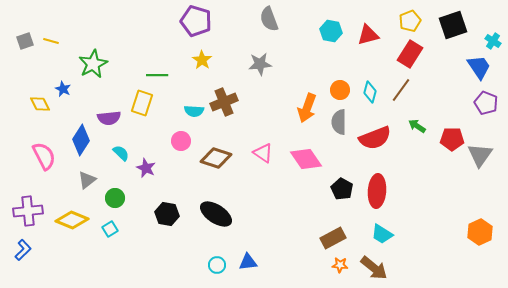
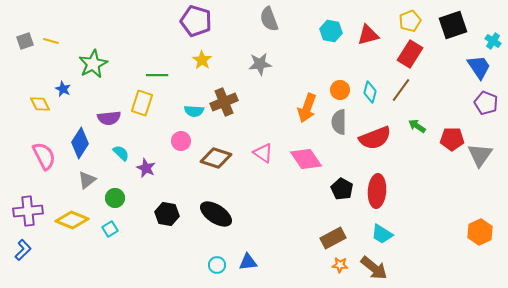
blue diamond at (81, 140): moved 1 px left, 3 px down
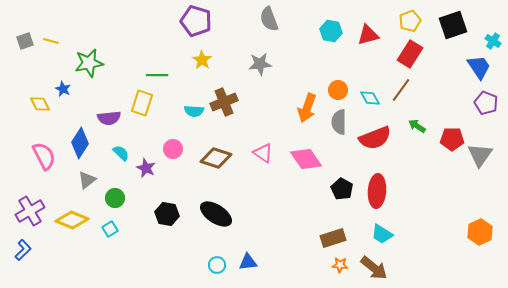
green star at (93, 64): moved 4 px left, 1 px up; rotated 16 degrees clockwise
orange circle at (340, 90): moved 2 px left
cyan diamond at (370, 92): moved 6 px down; rotated 45 degrees counterclockwise
pink circle at (181, 141): moved 8 px left, 8 px down
purple cross at (28, 211): moved 2 px right; rotated 24 degrees counterclockwise
brown rectangle at (333, 238): rotated 10 degrees clockwise
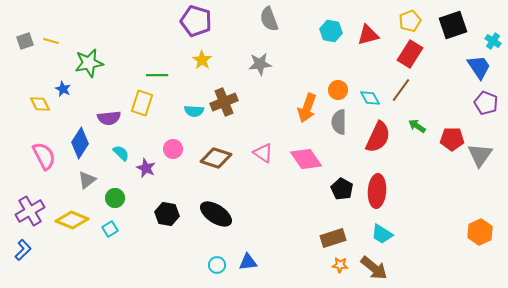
red semicircle at (375, 138): moved 3 px right, 1 px up; rotated 44 degrees counterclockwise
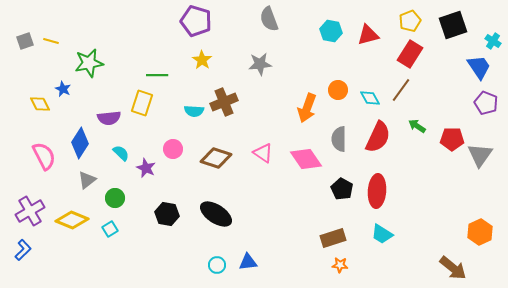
gray semicircle at (339, 122): moved 17 px down
brown arrow at (374, 268): moved 79 px right
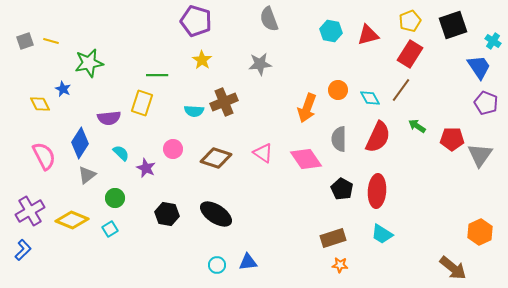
gray triangle at (87, 180): moved 5 px up
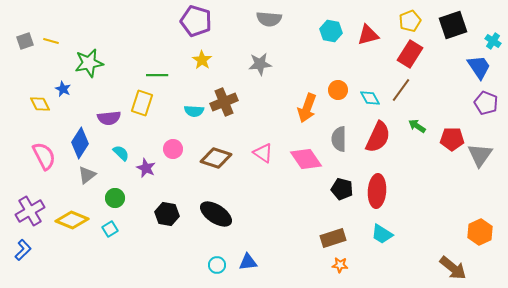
gray semicircle at (269, 19): rotated 65 degrees counterclockwise
black pentagon at (342, 189): rotated 15 degrees counterclockwise
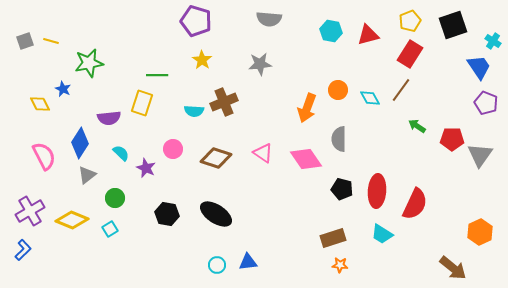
red semicircle at (378, 137): moved 37 px right, 67 px down
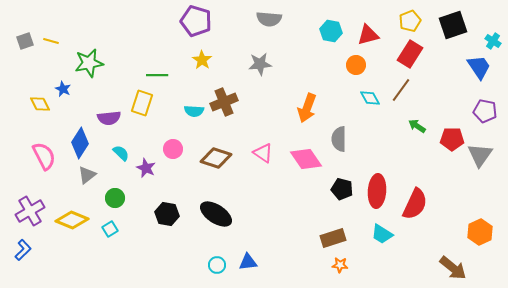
orange circle at (338, 90): moved 18 px right, 25 px up
purple pentagon at (486, 103): moved 1 px left, 8 px down; rotated 10 degrees counterclockwise
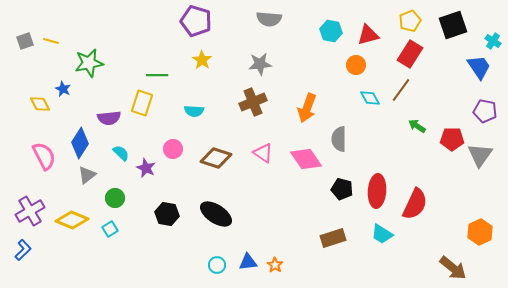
brown cross at (224, 102): moved 29 px right
orange star at (340, 265): moved 65 px left; rotated 28 degrees clockwise
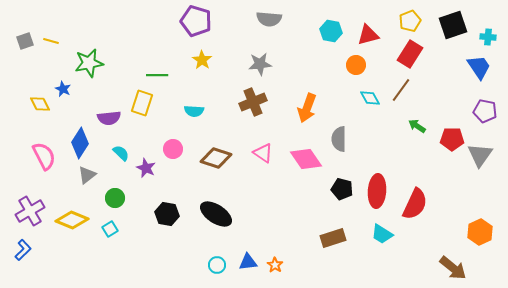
cyan cross at (493, 41): moved 5 px left, 4 px up; rotated 28 degrees counterclockwise
